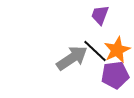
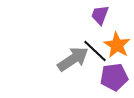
orange star: moved 5 px up; rotated 16 degrees counterclockwise
gray arrow: moved 1 px right, 1 px down
purple pentagon: moved 1 px left, 2 px down
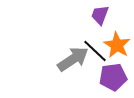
purple pentagon: moved 1 px left
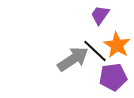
purple trapezoid: rotated 15 degrees clockwise
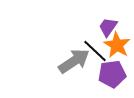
purple trapezoid: moved 8 px right, 12 px down
gray arrow: moved 1 px right, 2 px down
purple pentagon: moved 1 px left, 3 px up
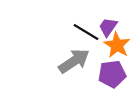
black line: moved 9 px left, 19 px up; rotated 12 degrees counterclockwise
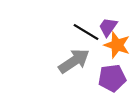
orange star: rotated 12 degrees counterclockwise
purple pentagon: moved 4 px down
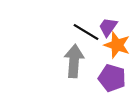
gray arrow: rotated 52 degrees counterclockwise
purple pentagon: rotated 24 degrees clockwise
